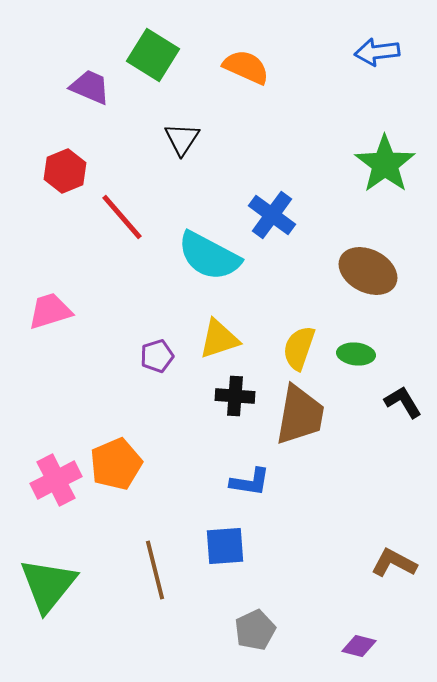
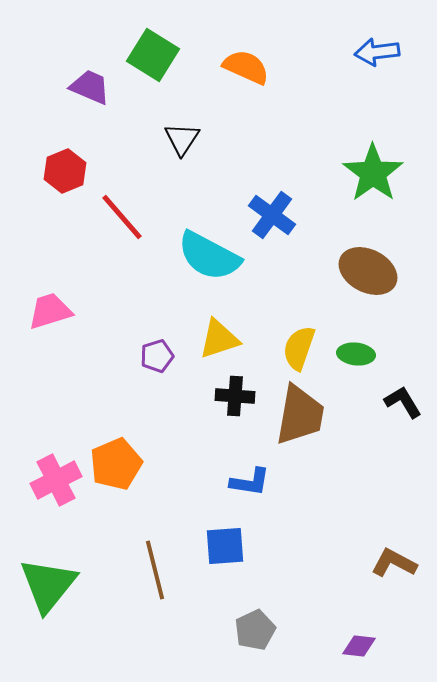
green star: moved 12 px left, 9 px down
purple diamond: rotated 8 degrees counterclockwise
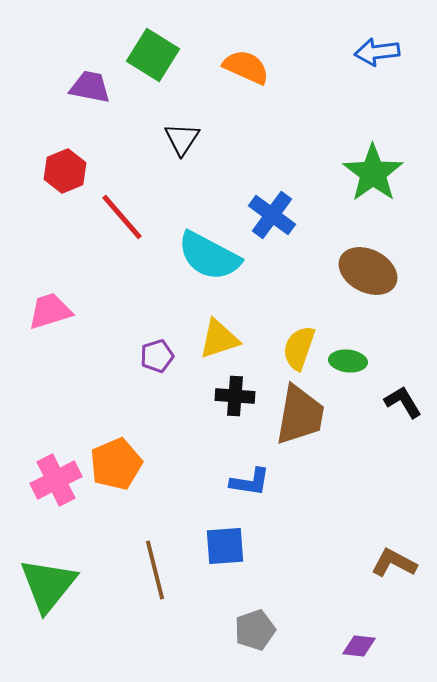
purple trapezoid: rotated 12 degrees counterclockwise
green ellipse: moved 8 px left, 7 px down
gray pentagon: rotated 6 degrees clockwise
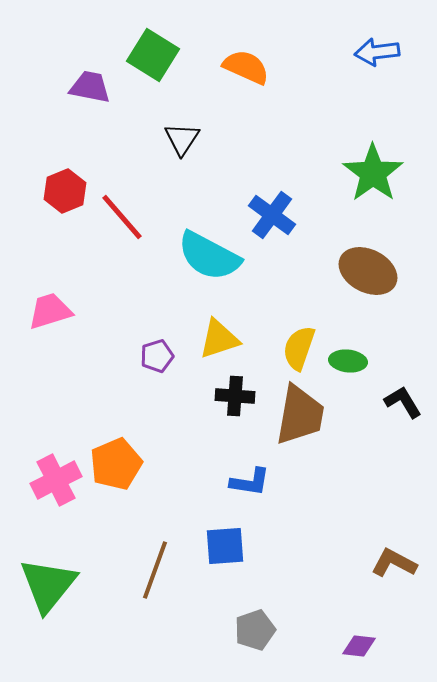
red hexagon: moved 20 px down
brown line: rotated 34 degrees clockwise
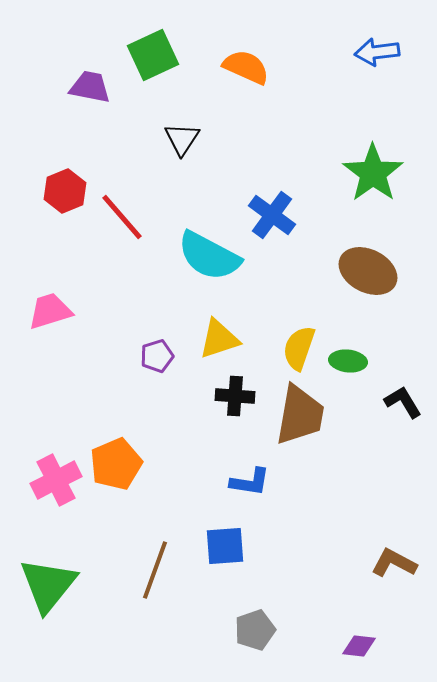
green square: rotated 33 degrees clockwise
